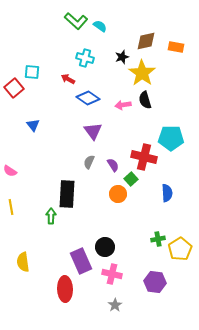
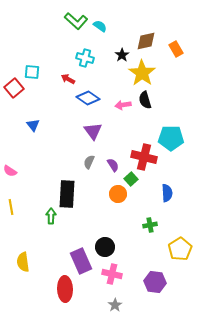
orange rectangle: moved 2 px down; rotated 49 degrees clockwise
black star: moved 2 px up; rotated 16 degrees counterclockwise
green cross: moved 8 px left, 14 px up
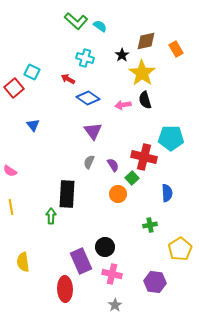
cyan square: rotated 21 degrees clockwise
green square: moved 1 px right, 1 px up
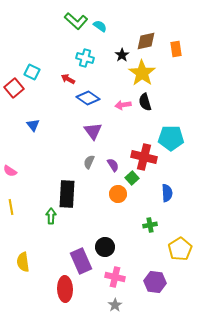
orange rectangle: rotated 21 degrees clockwise
black semicircle: moved 2 px down
pink cross: moved 3 px right, 3 px down
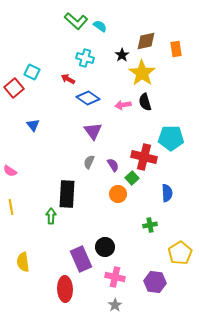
yellow pentagon: moved 4 px down
purple rectangle: moved 2 px up
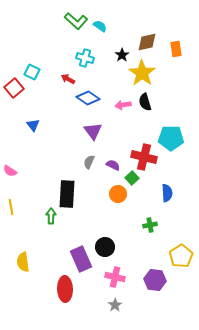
brown diamond: moved 1 px right, 1 px down
purple semicircle: rotated 32 degrees counterclockwise
yellow pentagon: moved 1 px right, 3 px down
purple hexagon: moved 2 px up
